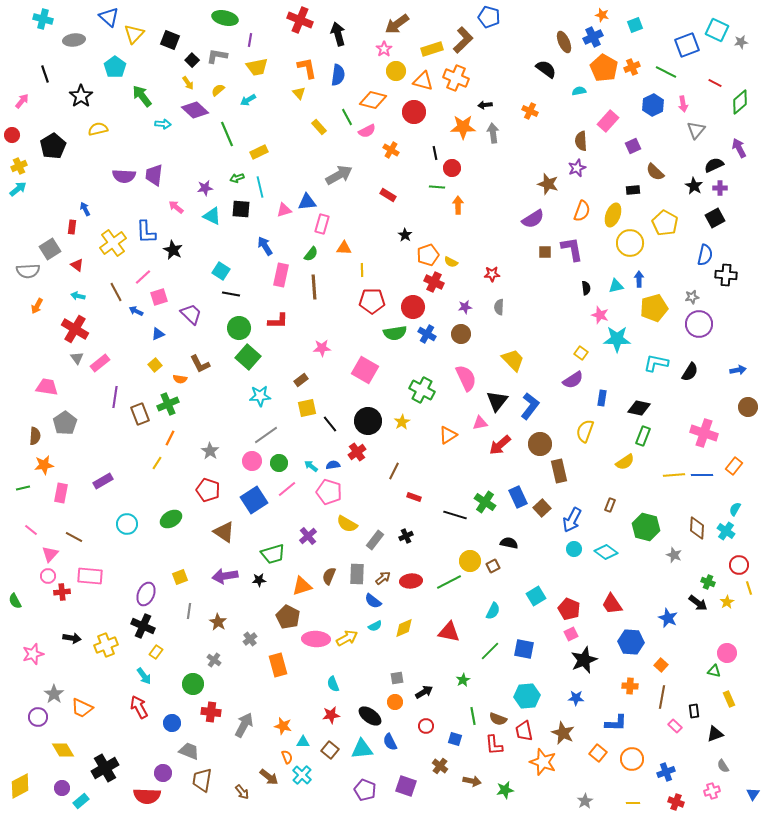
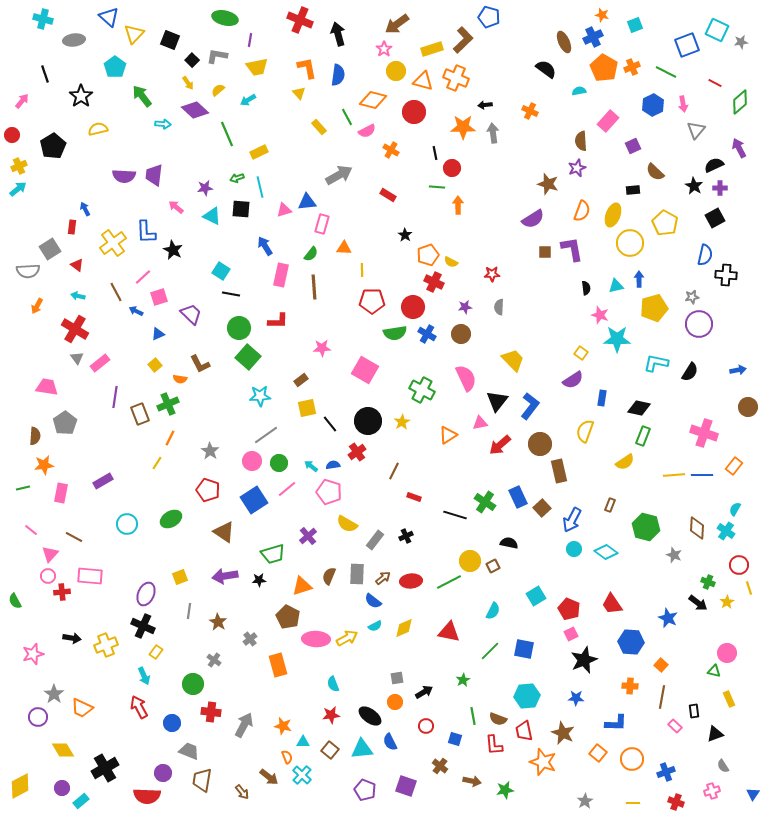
cyan arrow at (144, 676): rotated 12 degrees clockwise
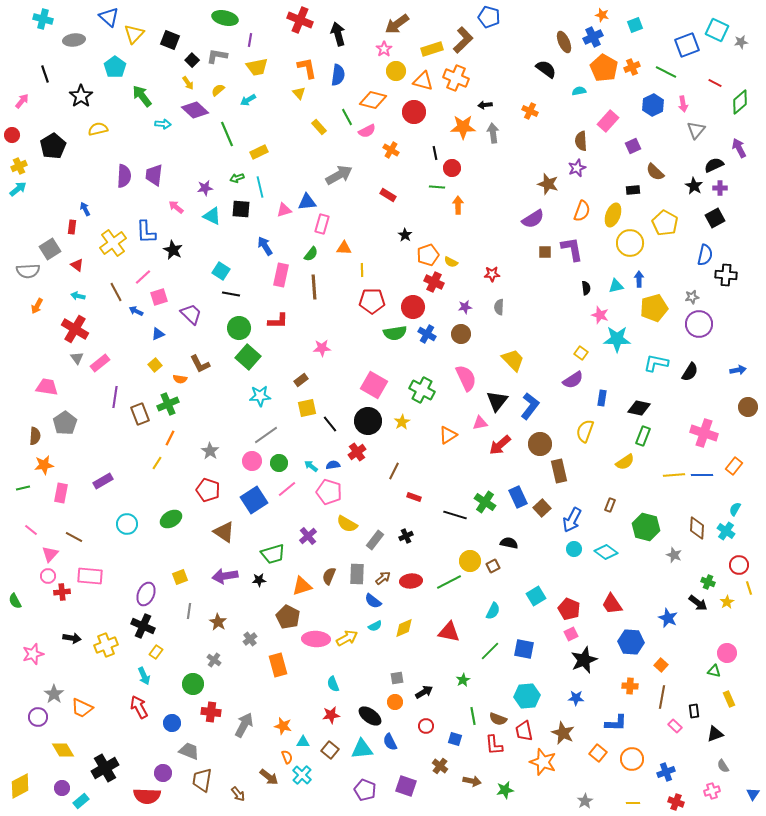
purple semicircle at (124, 176): rotated 90 degrees counterclockwise
pink square at (365, 370): moved 9 px right, 15 px down
brown arrow at (242, 792): moved 4 px left, 2 px down
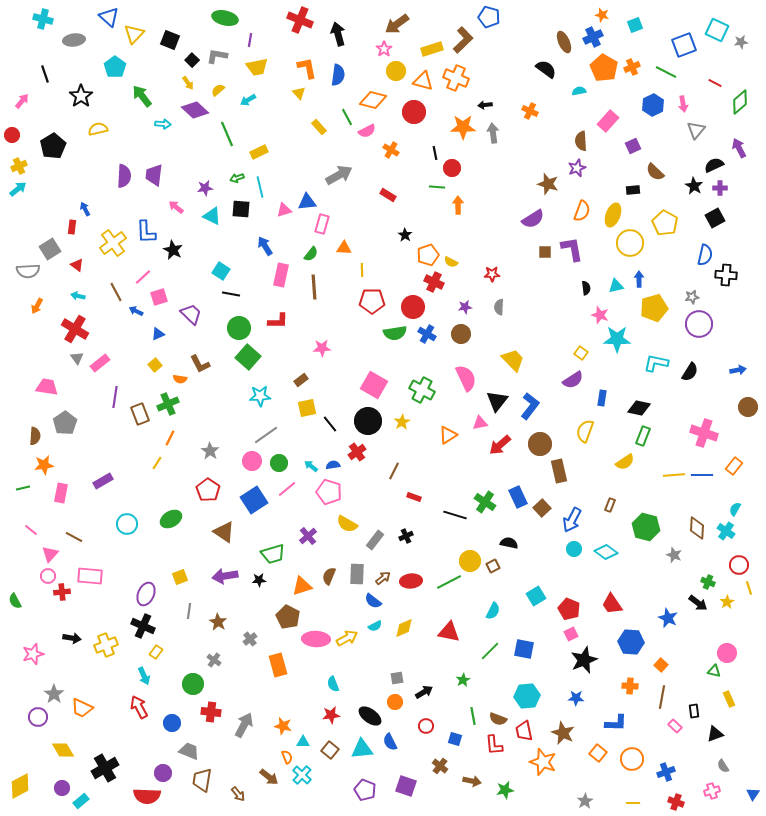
blue square at (687, 45): moved 3 px left
red pentagon at (208, 490): rotated 15 degrees clockwise
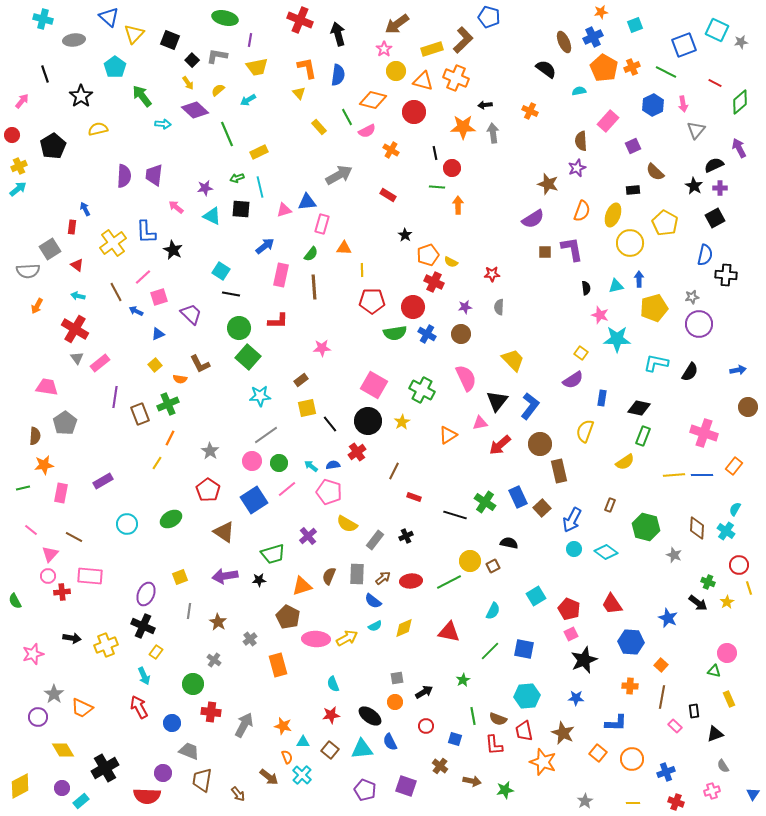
orange star at (602, 15): moved 1 px left, 3 px up; rotated 24 degrees counterclockwise
blue arrow at (265, 246): rotated 84 degrees clockwise
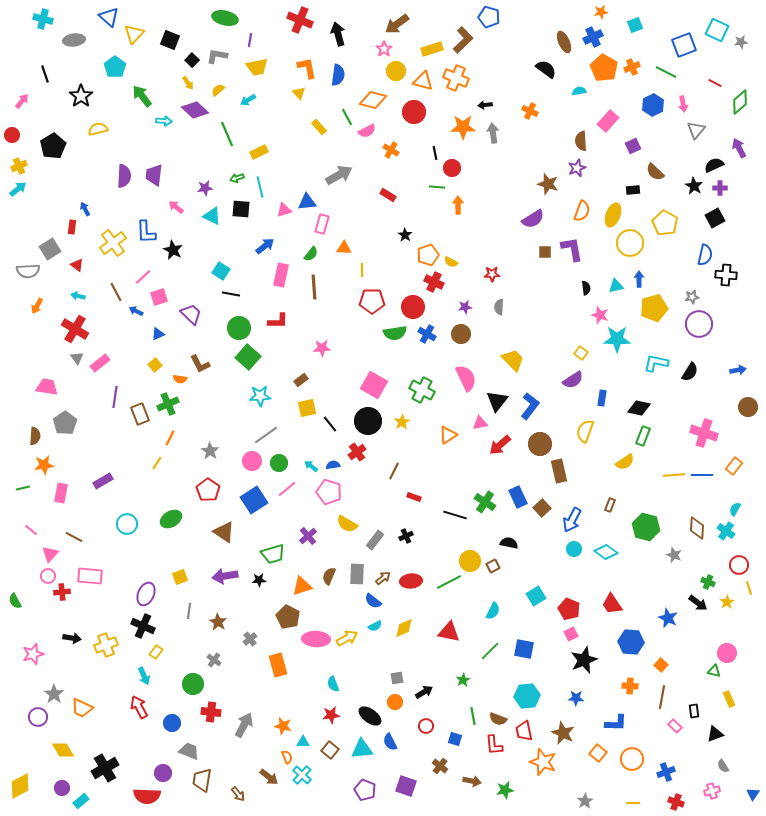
cyan arrow at (163, 124): moved 1 px right, 3 px up
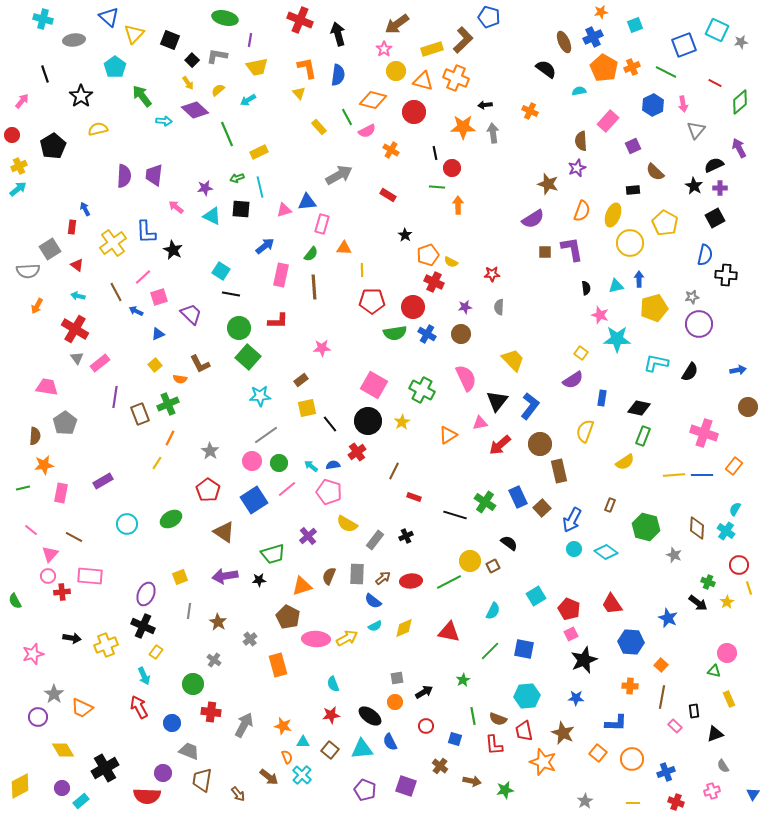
black semicircle at (509, 543): rotated 24 degrees clockwise
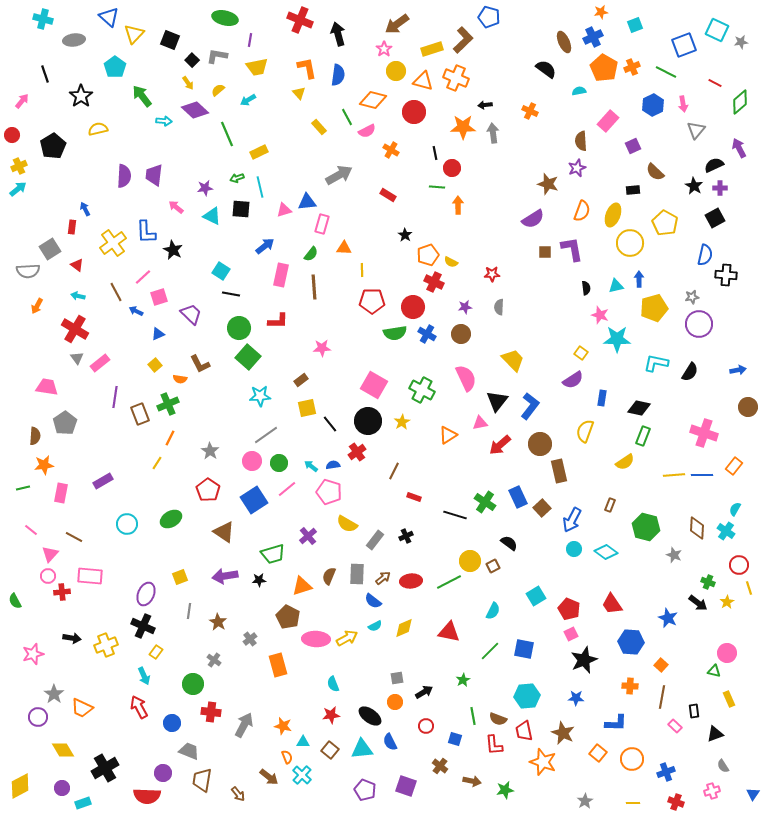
cyan rectangle at (81, 801): moved 2 px right, 2 px down; rotated 21 degrees clockwise
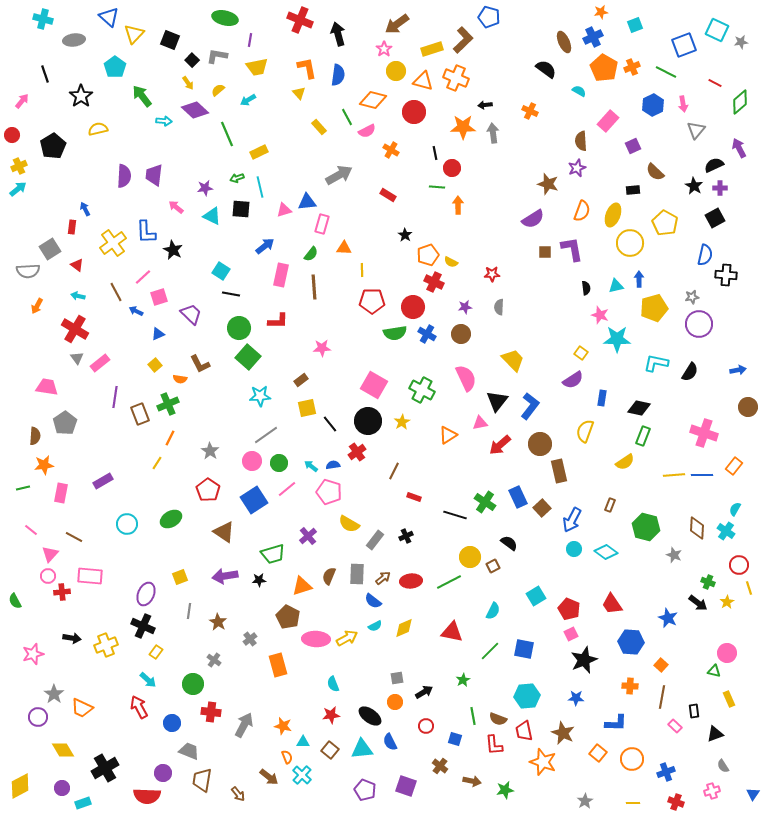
cyan semicircle at (579, 91): rotated 40 degrees clockwise
yellow semicircle at (347, 524): moved 2 px right
yellow circle at (470, 561): moved 4 px up
red triangle at (449, 632): moved 3 px right
cyan arrow at (144, 676): moved 4 px right, 4 px down; rotated 24 degrees counterclockwise
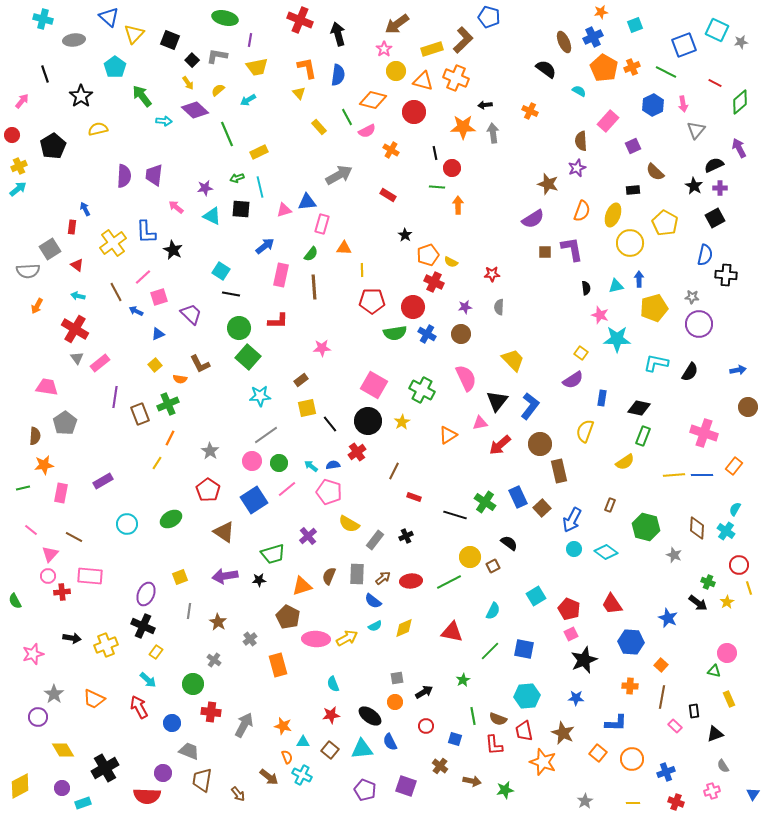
gray star at (692, 297): rotated 16 degrees clockwise
orange trapezoid at (82, 708): moved 12 px right, 9 px up
cyan cross at (302, 775): rotated 18 degrees counterclockwise
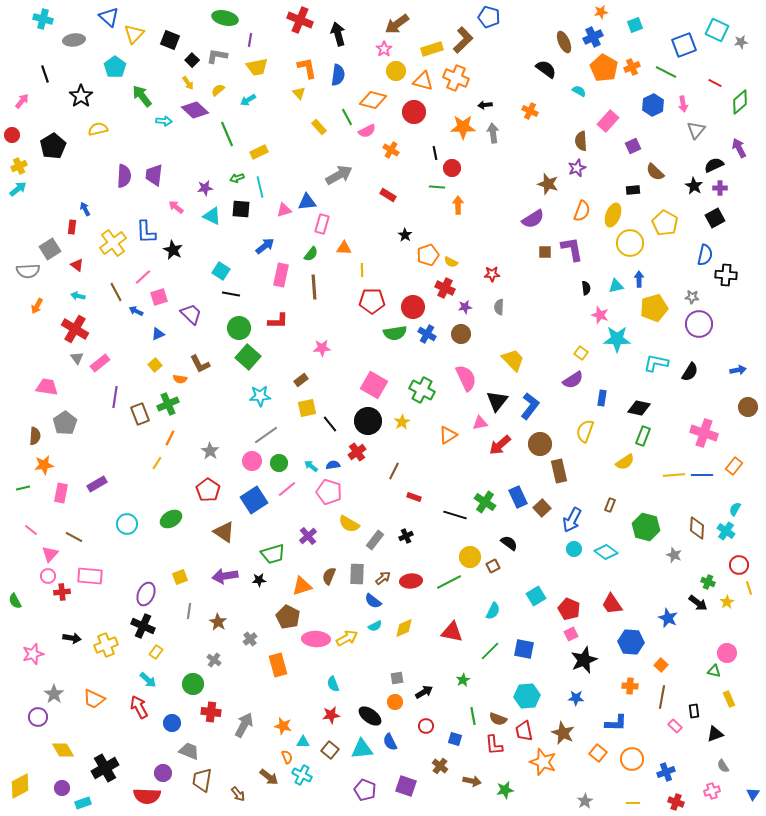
red cross at (434, 282): moved 11 px right, 6 px down
purple rectangle at (103, 481): moved 6 px left, 3 px down
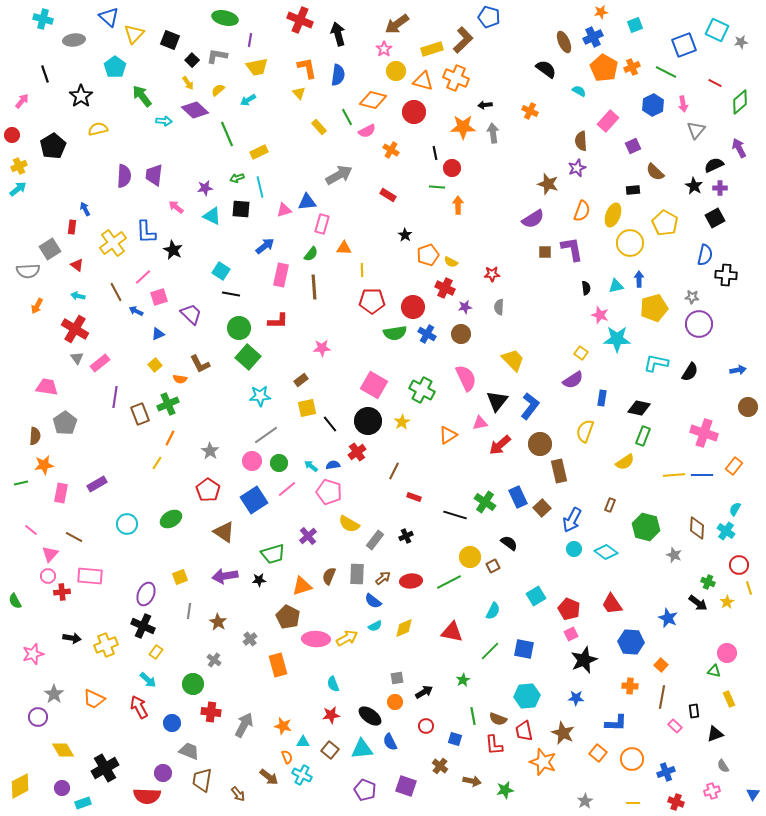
green line at (23, 488): moved 2 px left, 5 px up
